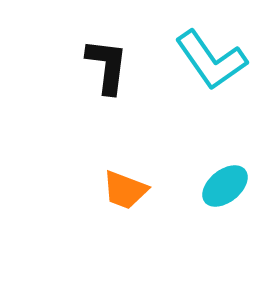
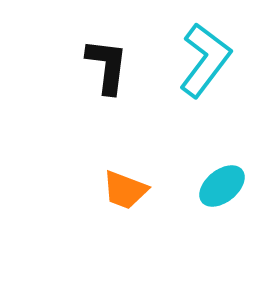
cyan L-shape: moved 6 px left; rotated 108 degrees counterclockwise
cyan ellipse: moved 3 px left
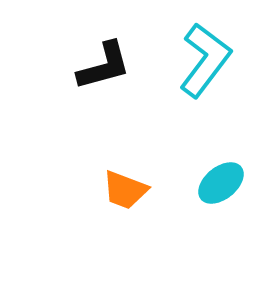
black L-shape: moved 3 px left; rotated 68 degrees clockwise
cyan ellipse: moved 1 px left, 3 px up
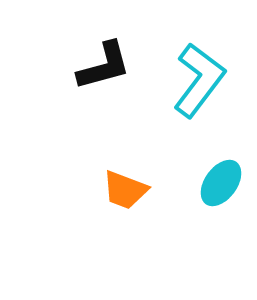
cyan L-shape: moved 6 px left, 20 px down
cyan ellipse: rotated 15 degrees counterclockwise
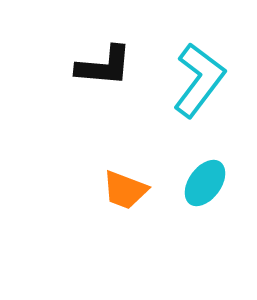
black L-shape: rotated 20 degrees clockwise
cyan ellipse: moved 16 px left
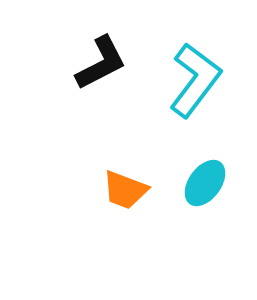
black L-shape: moved 3 px left, 3 px up; rotated 32 degrees counterclockwise
cyan L-shape: moved 4 px left
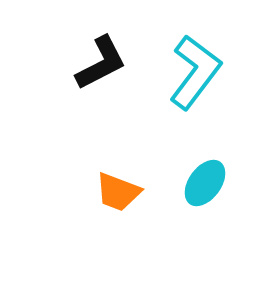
cyan L-shape: moved 8 px up
orange trapezoid: moved 7 px left, 2 px down
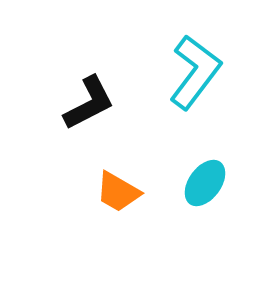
black L-shape: moved 12 px left, 40 px down
orange trapezoid: rotated 9 degrees clockwise
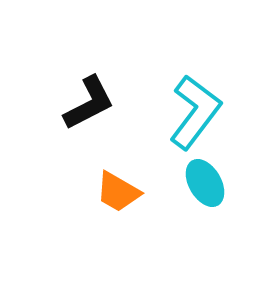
cyan L-shape: moved 40 px down
cyan ellipse: rotated 66 degrees counterclockwise
